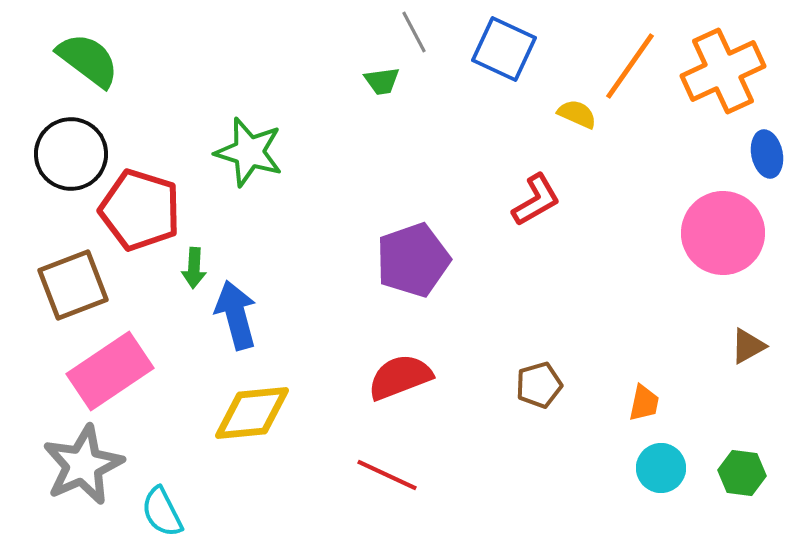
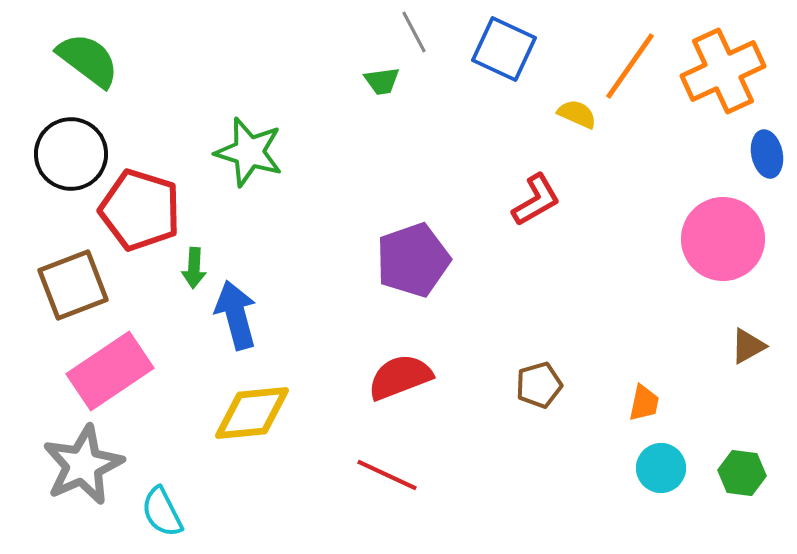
pink circle: moved 6 px down
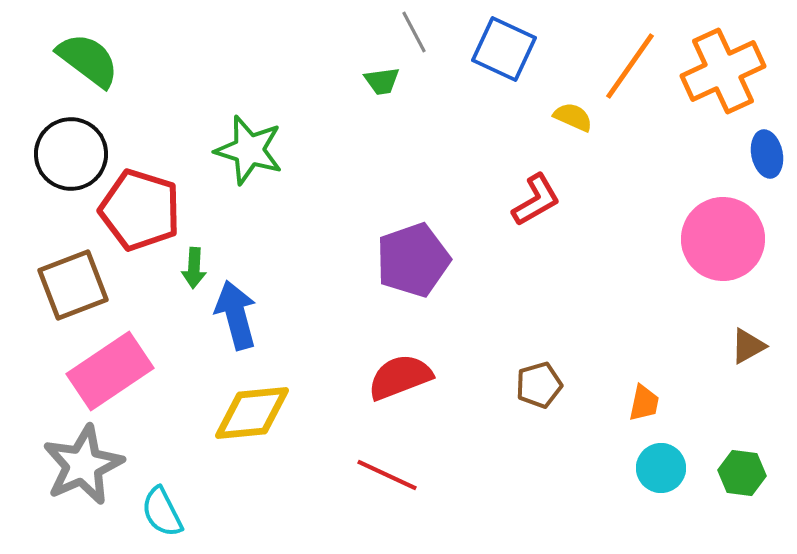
yellow semicircle: moved 4 px left, 3 px down
green star: moved 2 px up
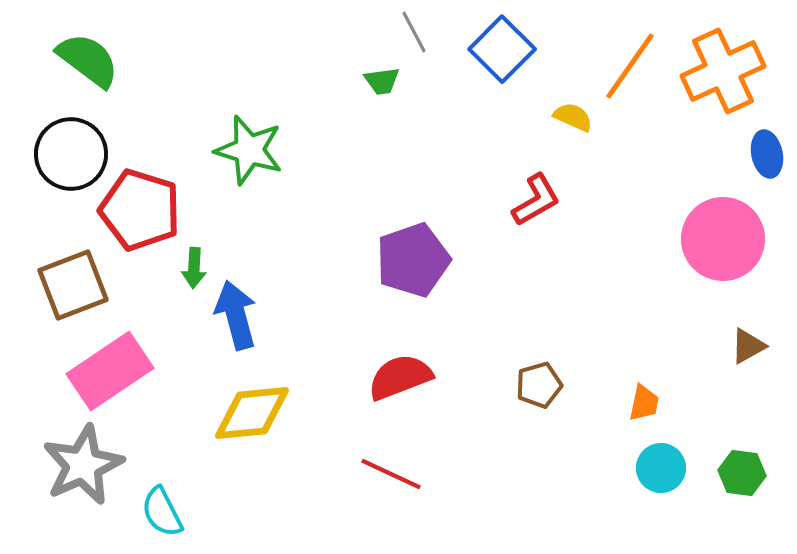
blue square: moved 2 px left; rotated 20 degrees clockwise
red line: moved 4 px right, 1 px up
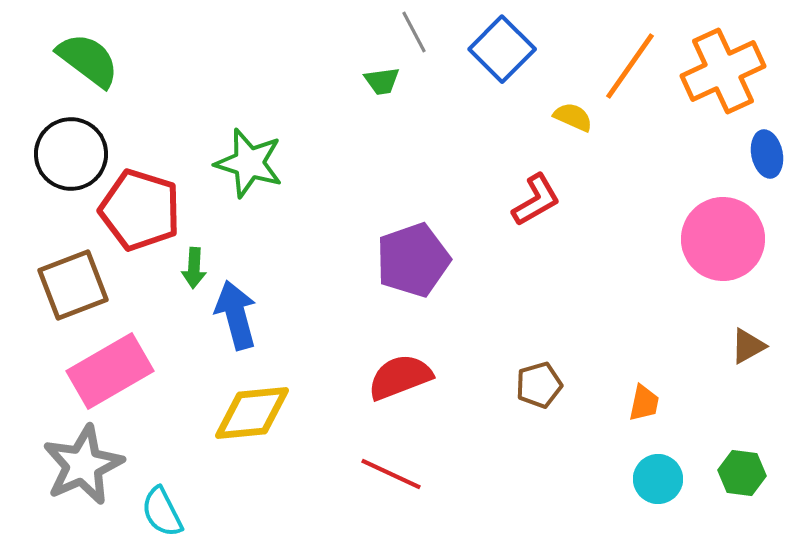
green star: moved 13 px down
pink rectangle: rotated 4 degrees clockwise
cyan circle: moved 3 px left, 11 px down
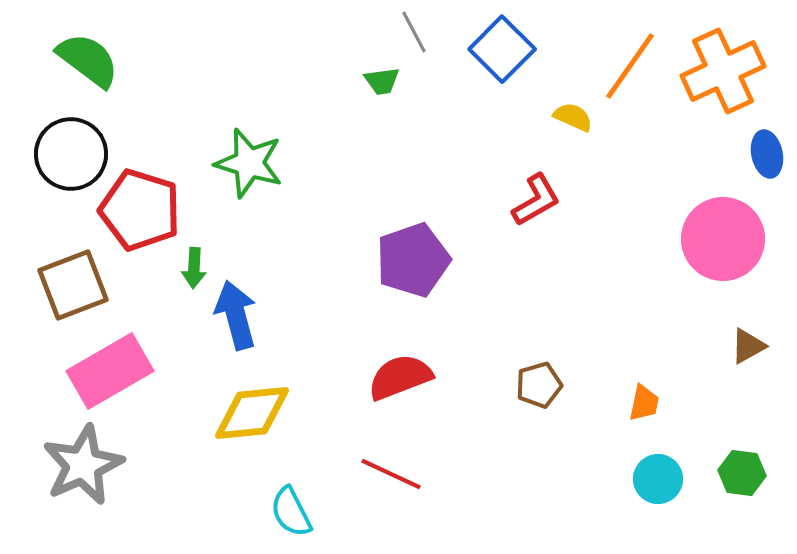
cyan semicircle: moved 129 px right
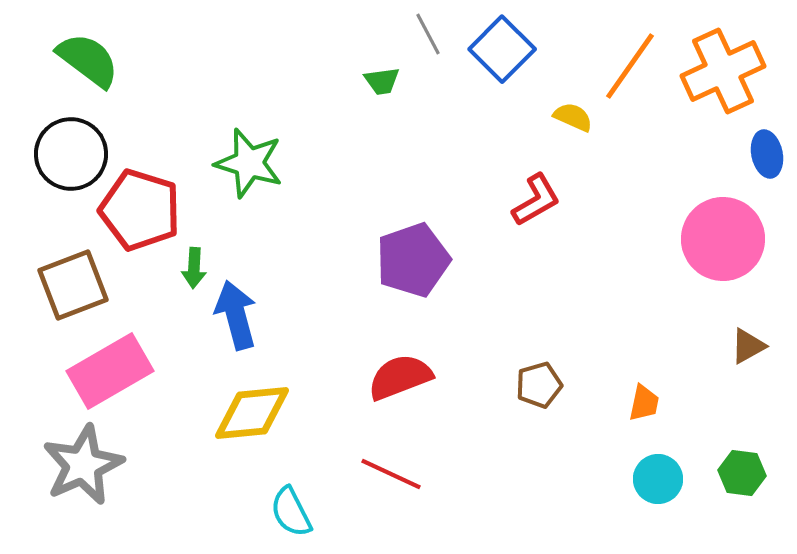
gray line: moved 14 px right, 2 px down
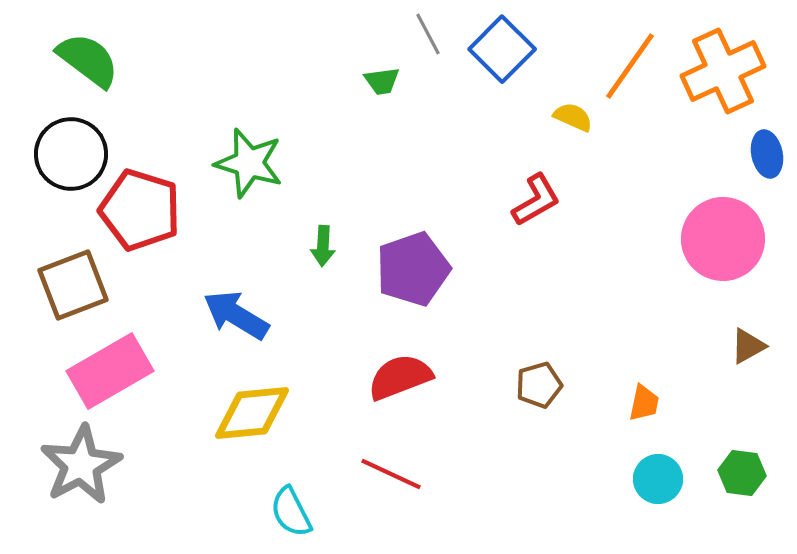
purple pentagon: moved 9 px down
green arrow: moved 129 px right, 22 px up
blue arrow: rotated 44 degrees counterclockwise
gray star: moved 2 px left; rotated 4 degrees counterclockwise
